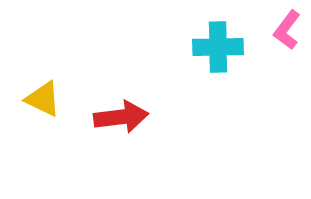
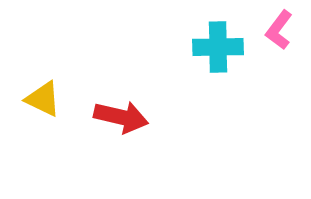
pink L-shape: moved 8 px left
red arrow: rotated 20 degrees clockwise
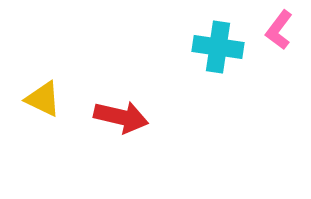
cyan cross: rotated 9 degrees clockwise
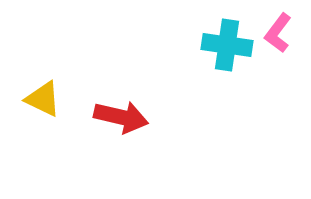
pink L-shape: moved 1 px left, 3 px down
cyan cross: moved 9 px right, 2 px up
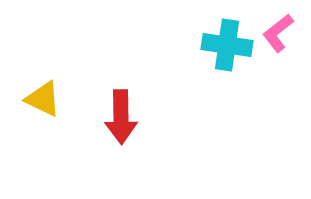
pink L-shape: rotated 15 degrees clockwise
red arrow: rotated 76 degrees clockwise
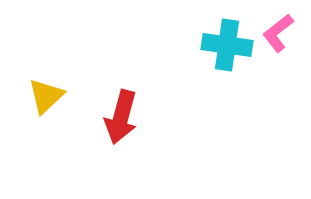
yellow triangle: moved 3 px right, 3 px up; rotated 51 degrees clockwise
red arrow: rotated 16 degrees clockwise
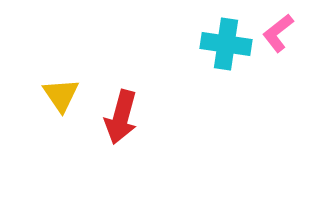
cyan cross: moved 1 px left, 1 px up
yellow triangle: moved 15 px right, 1 px up; rotated 21 degrees counterclockwise
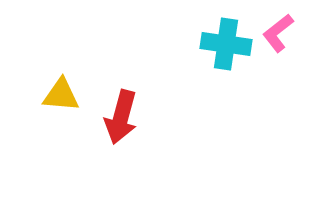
yellow triangle: rotated 51 degrees counterclockwise
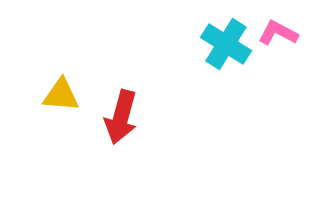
pink L-shape: rotated 66 degrees clockwise
cyan cross: rotated 24 degrees clockwise
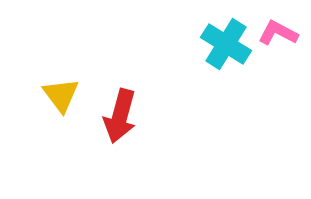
yellow triangle: rotated 48 degrees clockwise
red arrow: moved 1 px left, 1 px up
